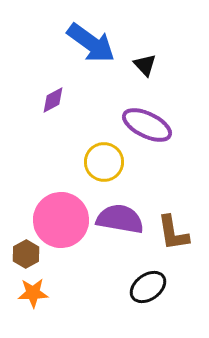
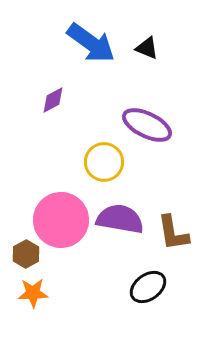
black triangle: moved 2 px right, 17 px up; rotated 25 degrees counterclockwise
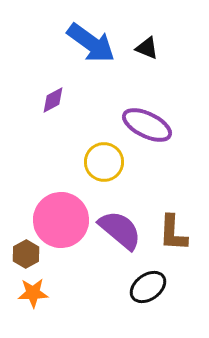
purple semicircle: moved 11 px down; rotated 30 degrees clockwise
brown L-shape: rotated 12 degrees clockwise
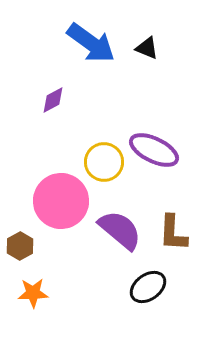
purple ellipse: moved 7 px right, 25 px down
pink circle: moved 19 px up
brown hexagon: moved 6 px left, 8 px up
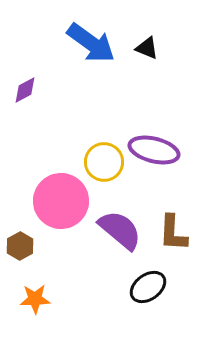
purple diamond: moved 28 px left, 10 px up
purple ellipse: rotated 12 degrees counterclockwise
orange star: moved 2 px right, 6 px down
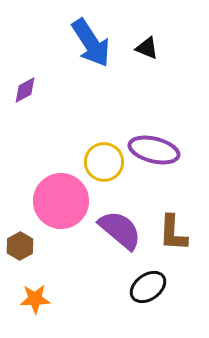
blue arrow: rotated 21 degrees clockwise
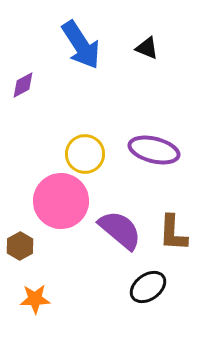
blue arrow: moved 10 px left, 2 px down
purple diamond: moved 2 px left, 5 px up
yellow circle: moved 19 px left, 8 px up
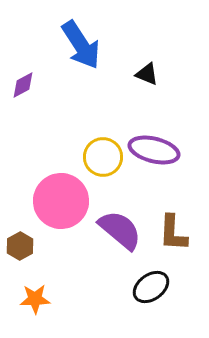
black triangle: moved 26 px down
yellow circle: moved 18 px right, 3 px down
black ellipse: moved 3 px right
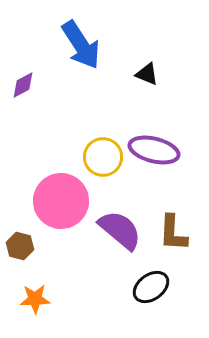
brown hexagon: rotated 16 degrees counterclockwise
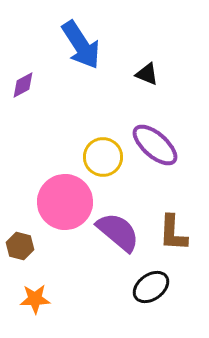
purple ellipse: moved 1 px right, 5 px up; rotated 27 degrees clockwise
pink circle: moved 4 px right, 1 px down
purple semicircle: moved 2 px left, 2 px down
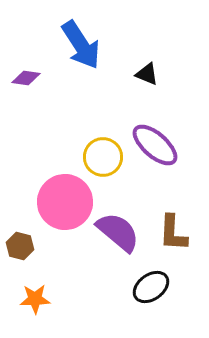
purple diamond: moved 3 px right, 7 px up; rotated 36 degrees clockwise
